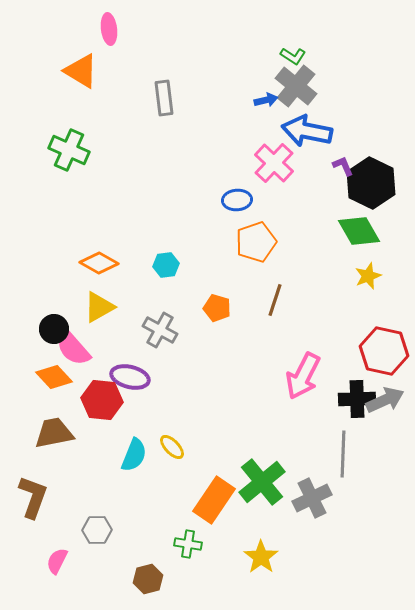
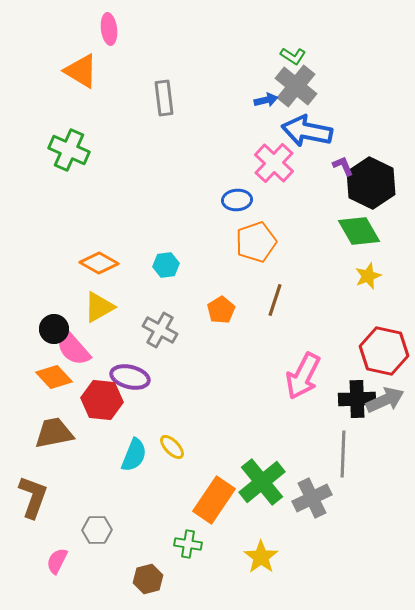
orange pentagon at (217, 308): moved 4 px right, 2 px down; rotated 24 degrees clockwise
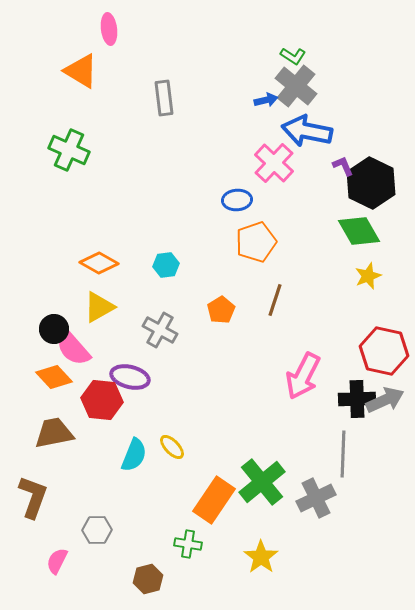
gray cross at (312, 498): moved 4 px right
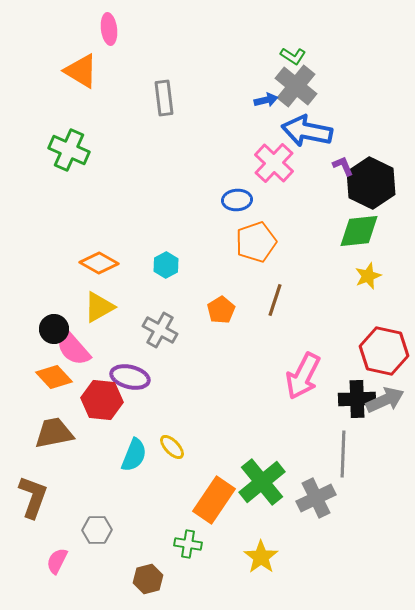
green diamond at (359, 231): rotated 66 degrees counterclockwise
cyan hexagon at (166, 265): rotated 20 degrees counterclockwise
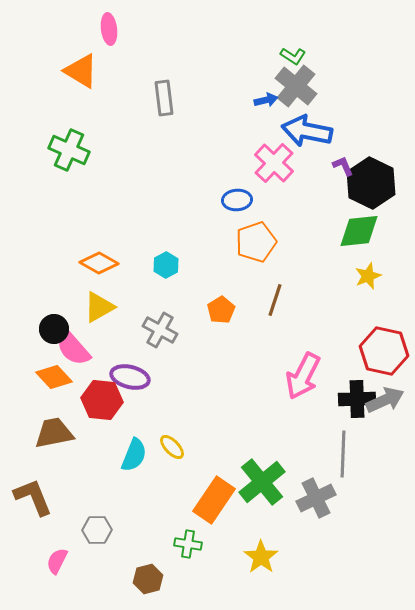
brown L-shape at (33, 497): rotated 42 degrees counterclockwise
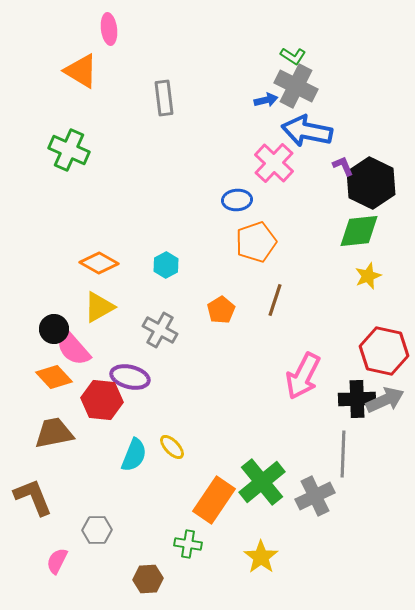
gray cross at (296, 86): rotated 12 degrees counterclockwise
gray cross at (316, 498): moved 1 px left, 2 px up
brown hexagon at (148, 579): rotated 12 degrees clockwise
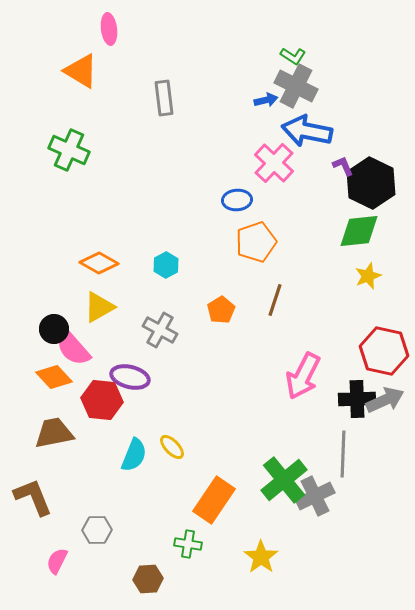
green cross at (262, 482): moved 22 px right, 2 px up
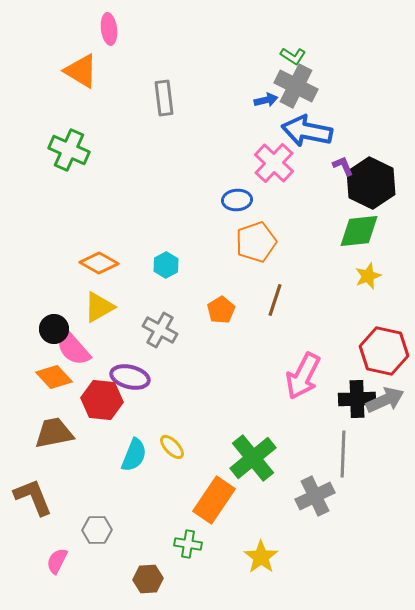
green cross at (284, 480): moved 31 px left, 22 px up
